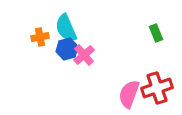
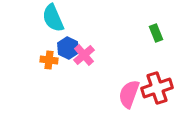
cyan semicircle: moved 13 px left, 10 px up
orange cross: moved 9 px right, 23 px down; rotated 18 degrees clockwise
blue hexagon: moved 1 px right, 1 px up; rotated 20 degrees counterclockwise
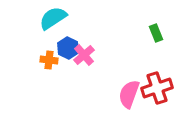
cyan semicircle: rotated 80 degrees clockwise
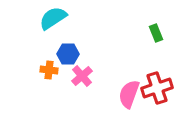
blue hexagon: moved 6 px down; rotated 25 degrees counterclockwise
pink cross: moved 2 px left, 21 px down
orange cross: moved 10 px down
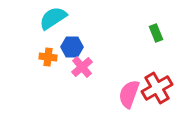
blue hexagon: moved 4 px right, 7 px up
orange cross: moved 1 px left, 13 px up
pink cross: moved 9 px up
red cross: rotated 12 degrees counterclockwise
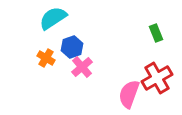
blue hexagon: rotated 20 degrees counterclockwise
orange cross: moved 2 px left, 1 px down; rotated 24 degrees clockwise
red cross: moved 10 px up
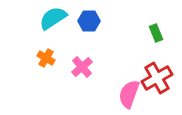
blue hexagon: moved 17 px right, 26 px up; rotated 20 degrees clockwise
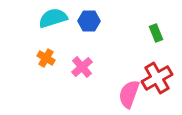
cyan semicircle: rotated 16 degrees clockwise
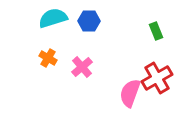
green rectangle: moved 2 px up
orange cross: moved 2 px right
pink semicircle: moved 1 px right, 1 px up
